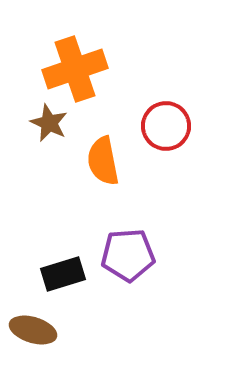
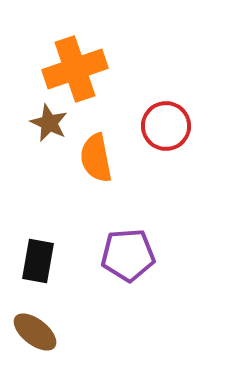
orange semicircle: moved 7 px left, 3 px up
black rectangle: moved 25 px left, 13 px up; rotated 63 degrees counterclockwise
brown ellipse: moved 2 px right, 2 px down; rotated 21 degrees clockwise
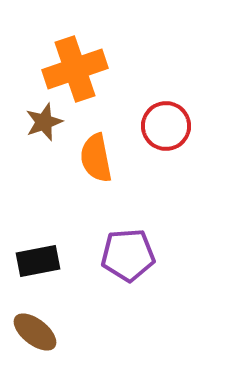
brown star: moved 5 px left, 1 px up; rotated 27 degrees clockwise
black rectangle: rotated 69 degrees clockwise
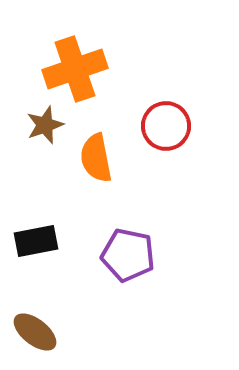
brown star: moved 1 px right, 3 px down
purple pentagon: rotated 16 degrees clockwise
black rectangle: moved 2 px left, 20 px up
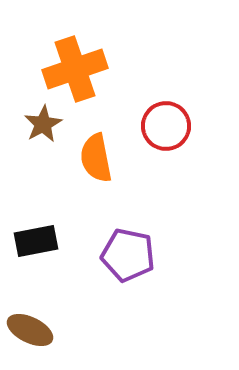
brown star: moved 2 px left, 1 px up; rotated 9 degrees counterclockwise
brown ellipse: moved 5 px left, 2 px up; rotated 12 degrees counterclockwise
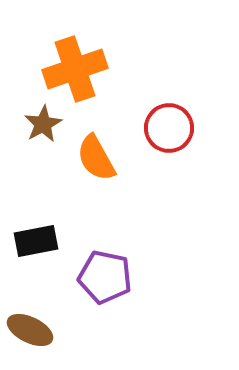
red circle: moved 3 px right, 2 px down
orange semicircle: rotated 18 degrees counterclockwise
purple pentagon: moved 23 px left, 22 px down
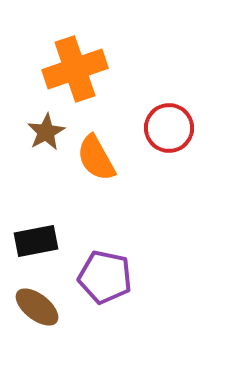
brown star: moved 3 px right, 8 px down
brown ellipse: moved 7 px right, 23 px up; rotated 12 degrees clockwise
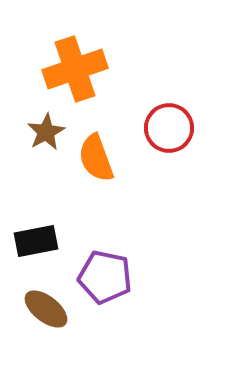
orange semicircle: rotated 9 degrees clockwise
brown ellipse: moved 9 px right, 2 px down
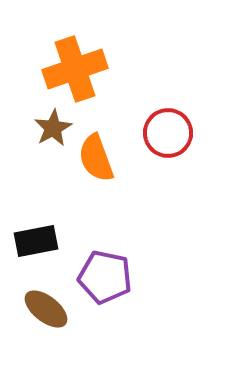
red circle: moved 1 px left, 5 px down
brown star: moved 7 px right, 4 px up
